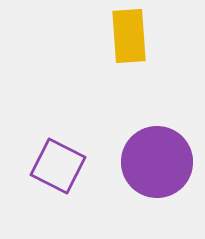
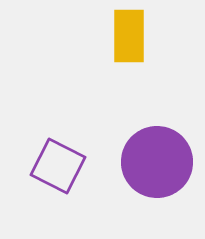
yellow rectangle: rotated 4 degrees clockwise
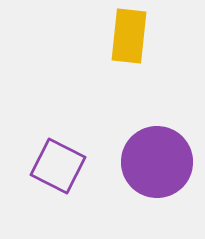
yellow rectangle: rotated 6 degrees clockwise
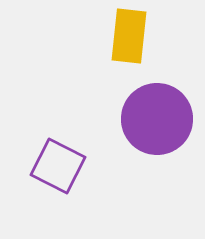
purple circle: moved 43 px up
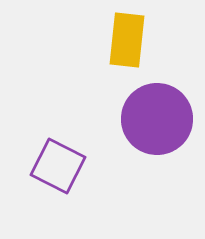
yellow rectangle: moved 2 px left, 4 px down
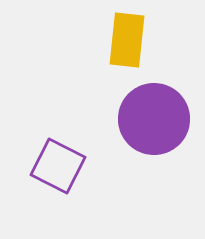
purple circle: moved 3 px left
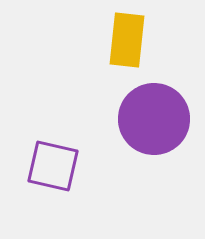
purple square: moved 5 px left; rotated 14 degrees counterclockwise
